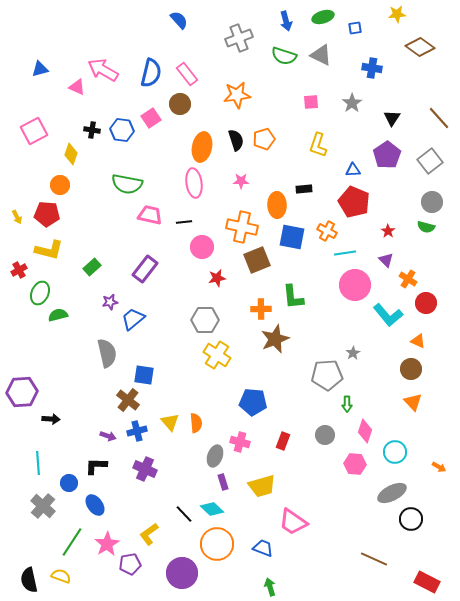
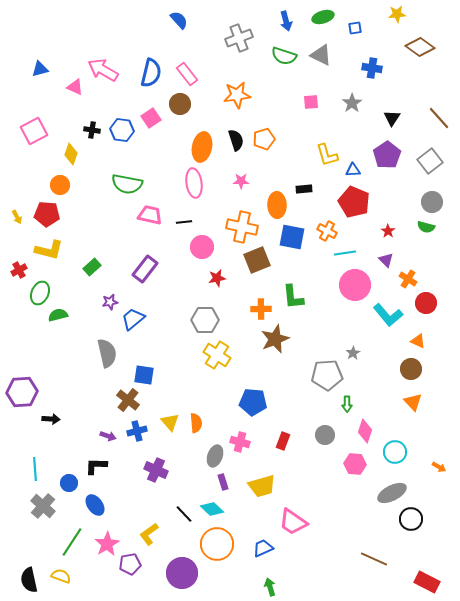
pink triangle at (77, 87): moved 2 px left
yellow L-shape at (318, 145): moved 9 px right, 10 px down; rotated 35 degrees counterclockwise
cyan line at (38, 463): moved 3 px left, 6 px down
purple cross at (145, 469): moved 11 px right, 1 px down
blue trapezoid at (263, 548): rotated 45 degrees counterclockwise
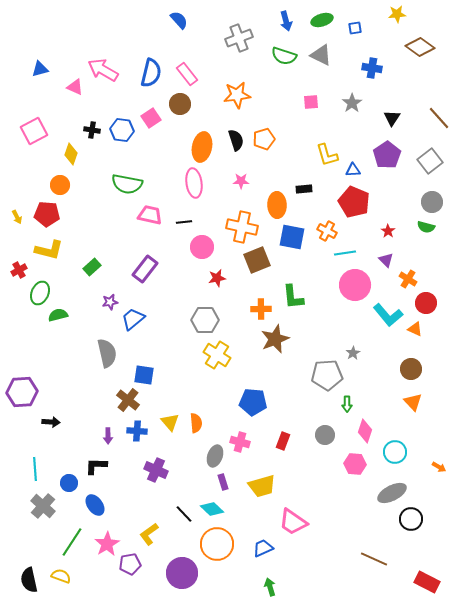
green ellipse at (323, 17): moved 1 px left, 3 px down
orange triangle at (418, 341): moved 3 px left, 12 px up
black arrow at (51, 419): moved 3 px down
blue cross at (137, 431): rotated 18 degrees clockwise
purple arrow at (108, 436): rotated 70 degrees clockwise
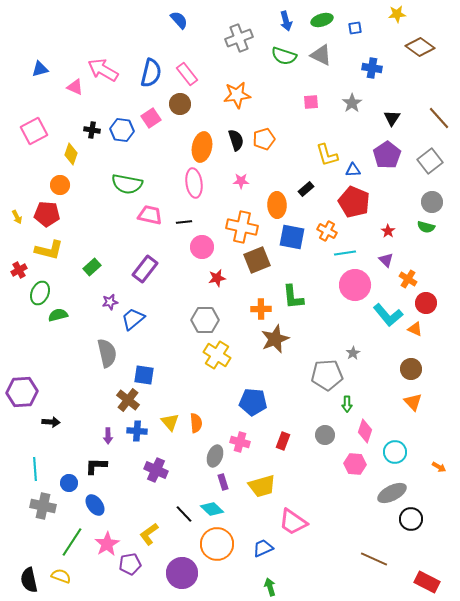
black rectangle at (304, 189): moved 2 px right; rotated 35 degrees counterclockwise
gray cross at (43, 506): rotated 30 degrees counterclockwise
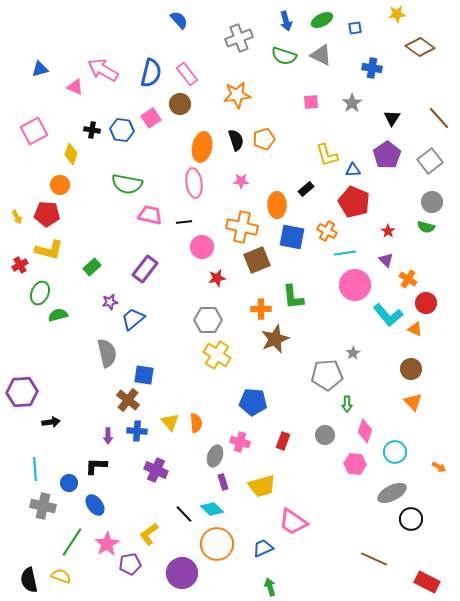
green ellipse at (322, 20): rotated 10 degrees counterclockwise
red cross at (19, 270): moved 1 px right, 5 px up
gray hexagon at (205, 320): moved 3 px right
black arrow at (51, 422): rotated 12 degrees counterclockwise
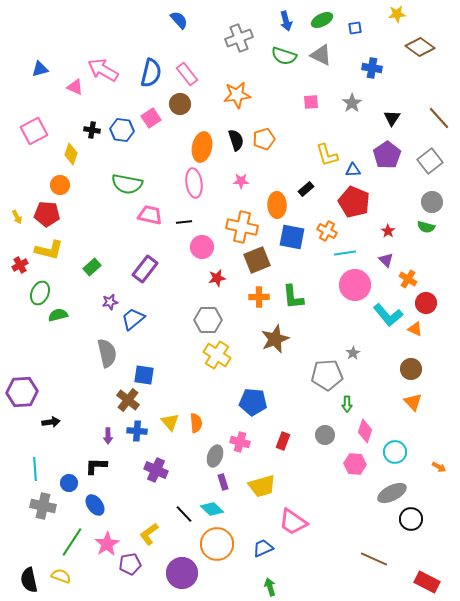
orange cross at (261, 309): moved 2 px left, 12 px up
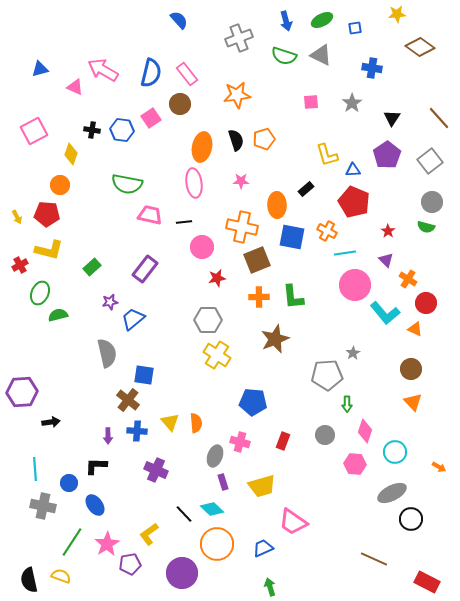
cyan L-shape at (388, 315): moved 3 px left, 2 px up
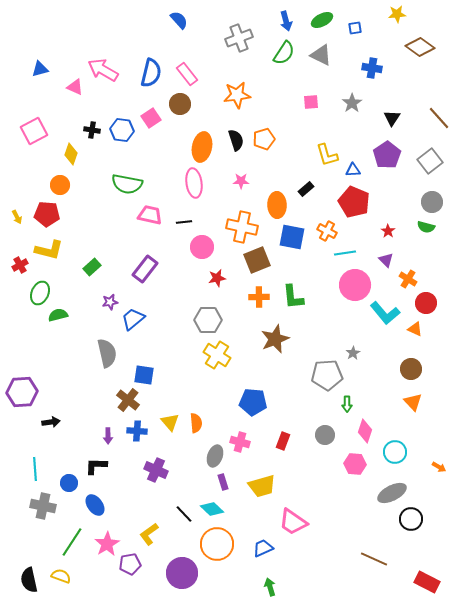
green semicircle at (284, 56): moved 3 px up; rotated 75 degrees counterclockwise
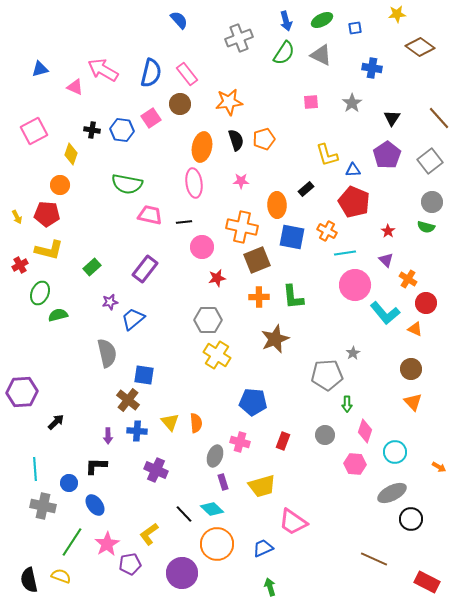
orange star at (237, 95): moved 8 px left, 7 px down
black arrow at (51, 422): moved 5 px right; rotated 36 degrees counterclockwise
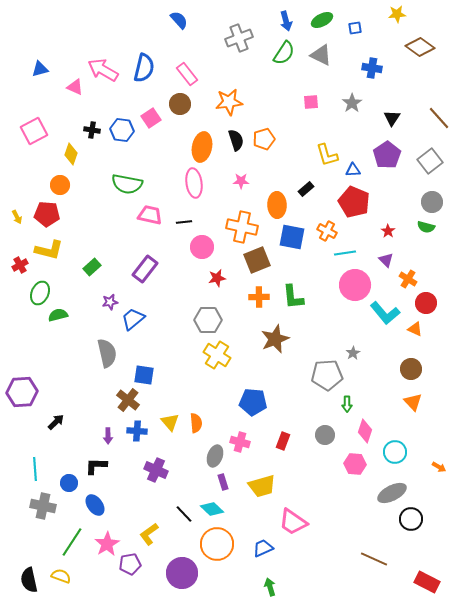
blue semicircle at (151, 73): moved 7 px left, 5 px up
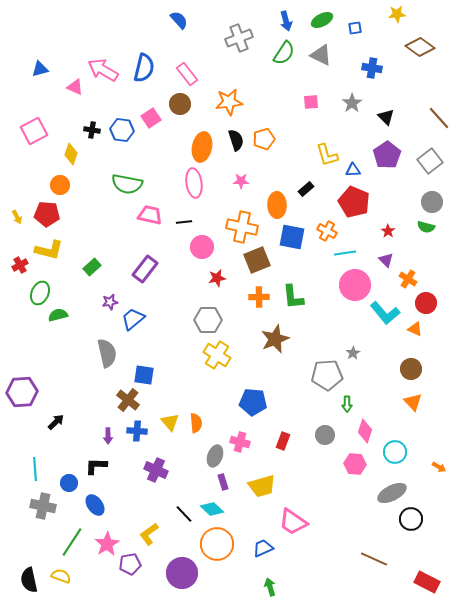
black triangle at (392, 118): moved 6 px left, 1 px up; rotated 18 degrees counterclockwise
